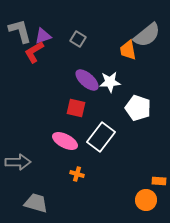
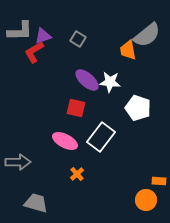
gray L-shape: rotated 104 degrees clockwise
white star: rotated 10 degrees clockwise
orange cross: rotated 32 degrees clockwise
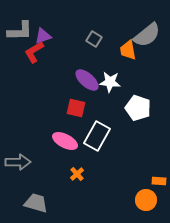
gray square: moved 16 px right
white rectangle: moved 4 px left, 1 px up; rotated 8 degrees counterclockwise
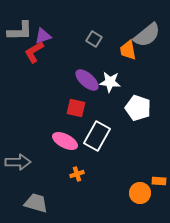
orange cross: rotated 24 degrees clockwise
orange circle: moved 6 px left, 7 px up
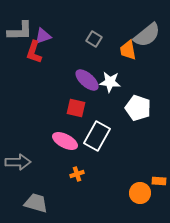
red L-shape: rotated 40 degrees counterclockwise
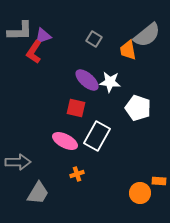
red L-shape: rotated 15 degrees clockwise
gray trapezoid: moved 2 px right, 10 px up; rotated 105 degrees clockwise
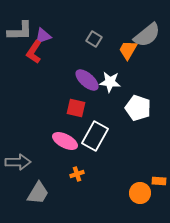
orange trapezoid: rotated 40 degrees clockwise
white rectangle: moved 2 px left
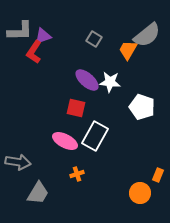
white pentagon: moved 4 px right, 1 px up
gray arrow: rotated 10 degrees clockwise
orange rectangle: moved 1 px left, 6 px up; rotated 72 degrees counterclockwise
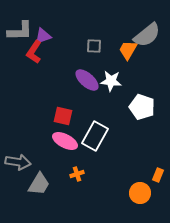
gray square: moved 7 px down; rotated 28 degrees counterclockwise
white star: moved 1 px right, 1 px up
red square: moved 13 px left, 8 px down
gray trapezoid: moved 1 px right, 9 px up
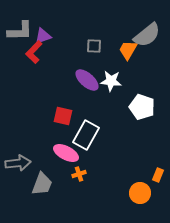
red L-shape: rotated 10 degrees clockwise
white rectangle: moved 9 px left, 1 px up
pink ellipse: moved 1 px right, 12 px down
gray arrow: moved 1 px down; rotated 15 degrees counterclockwise
orange cross: moved 2 px right
gray trapezoid: moved 3 px right; rotated 10 degrees counterclockwise
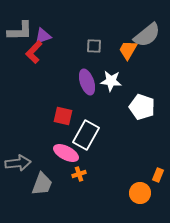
purple ellipse: moved 2 px down; rotated 30 degrees clockwise
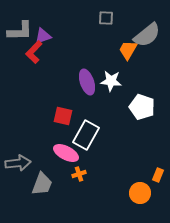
gray square: moved 12 px right, 28 px up
